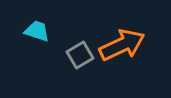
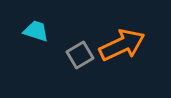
cyan trapezoid: moved 1 px left
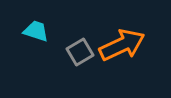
gray square: moved 3 px up
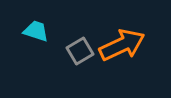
gray square: moved 1 px up
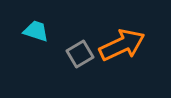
gray square: moved 3 px down
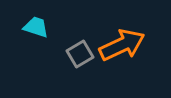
cyan trapezoid: moved 4 px up
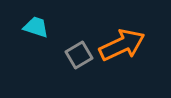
gray square: moved 1 px left, 1 px down
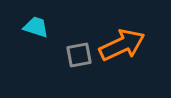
gray square: rotated 20 degrees clockwise
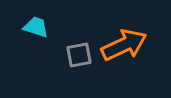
orange arrow: moved 2 px right
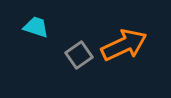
gray square: rotated 24 degrees counterclockwise
